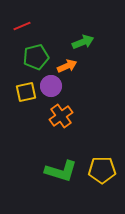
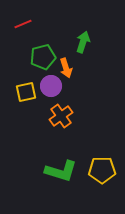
red line: moved 1 px right, 2 px up
green arrow: rotated 50 degrees counterclockwise
green pentagon: moved 7 px right
orange arrow: moved 1 px left, 2 px down; rotated 96 degrees clockwise
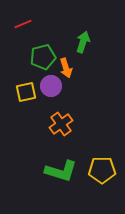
orange cross: moved 8 px down
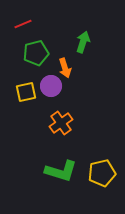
green pentagon: moved 7 px left, 4 px up
orange arrow: moved 1 px left
orange cross: moved 1 px up
yellow pentagon: moved 3 px down; rotated 12 degrees counterclockwise
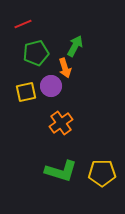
green arrow: moved 8 px left, 4 px down; rotated 10 degrees clockwise
yellow pentagon: rotated 12 degrees clockwise
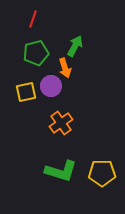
red line: moved 10 px right, 5 px up; rotated 48 degrees counterclockwise
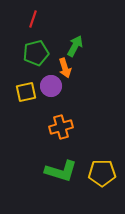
orange cross: moved 4 px down; rotated 20 degrees clockwise
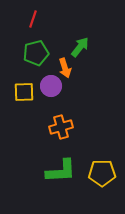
green arrow: moved 5 px right, 1 px down; rotated 10 degrees clockwise
yellow square: moved 2 px left; rotated 10 degrees clockwise
green L-shape: rotated 20 degrees counterclockwise
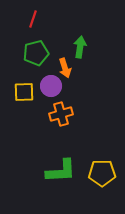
green arrow: rotated 30 degrees counterclockwise
orange cross: moved 13 px up
